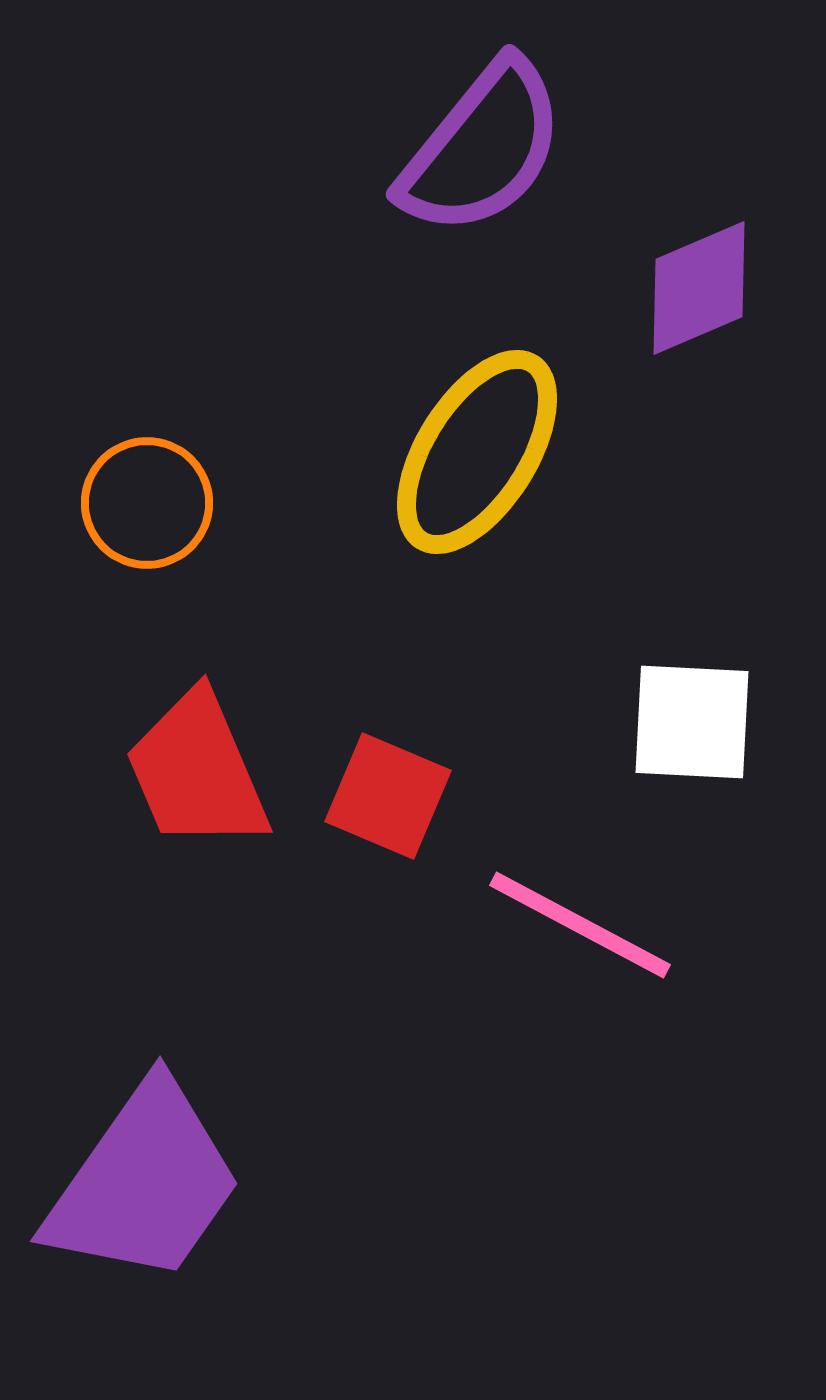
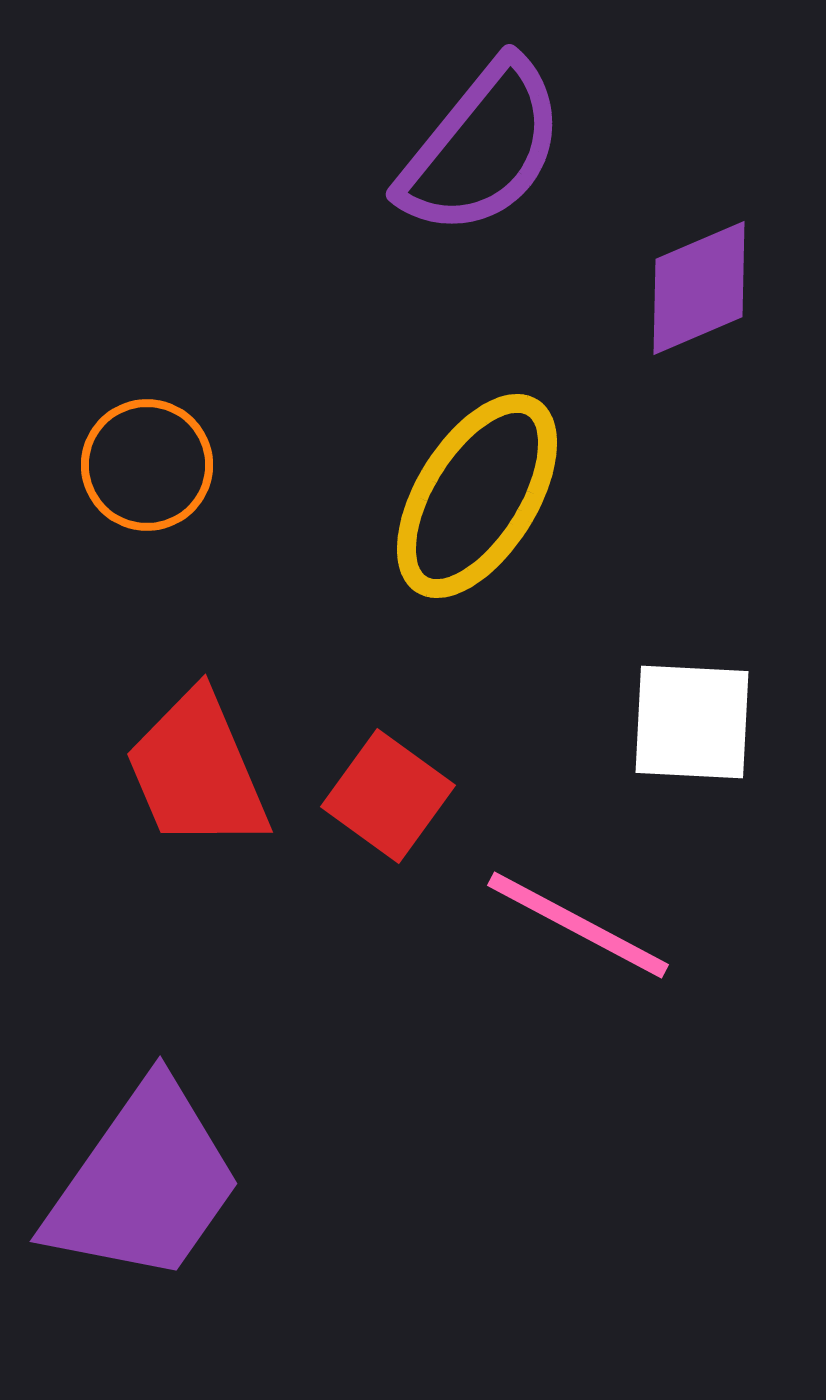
yellow ellipse: moved 44 px down
orange circle: moved 38 px up
red square: rotated 13 degrees clockwise
pink line: moved 2 px left
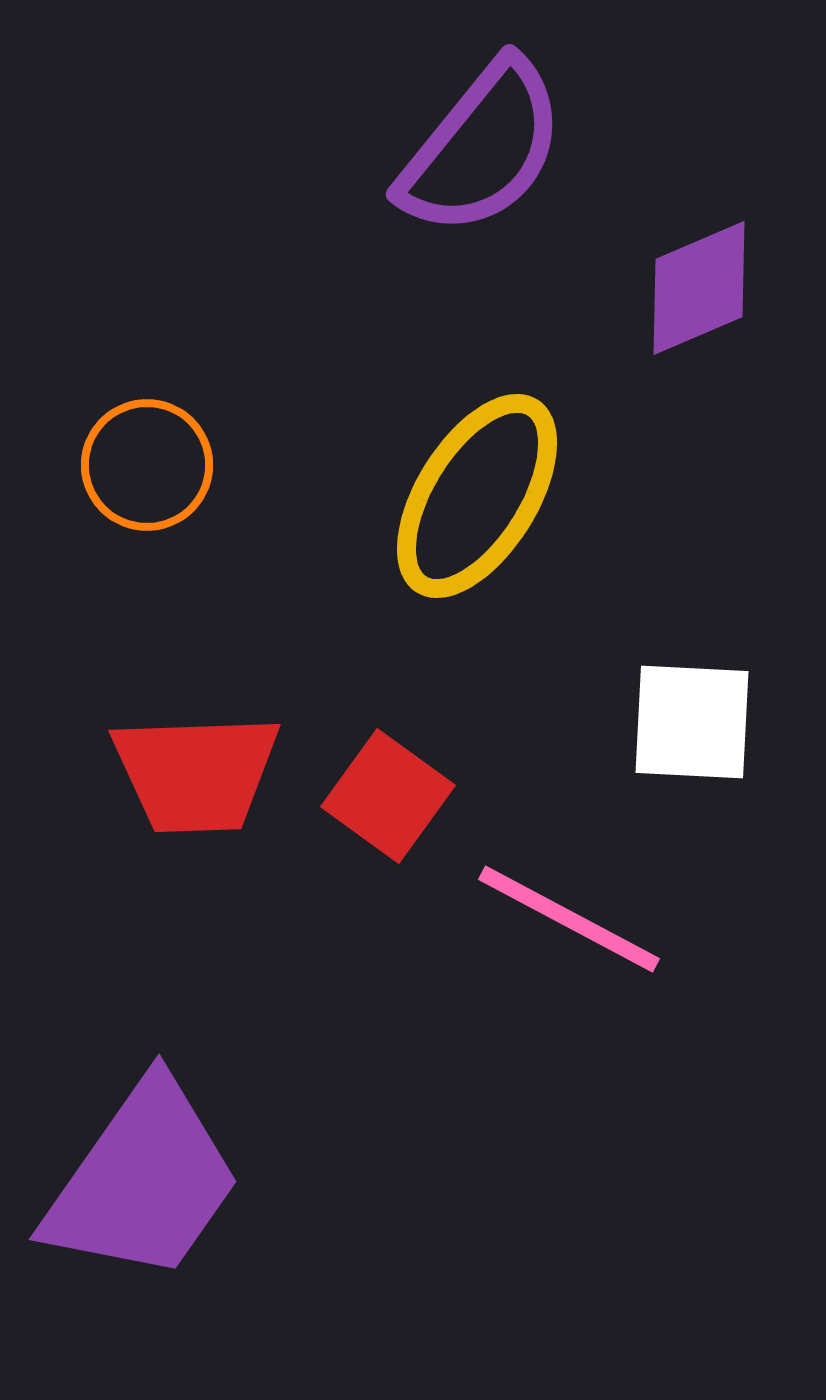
red trapezoid: moved 1 px left, 2 px down; rotated 69 degrees counterclockwise
pink line: moved 9 px left, 6 px up
purple trapezoid: moved 1 px left, 2 px up
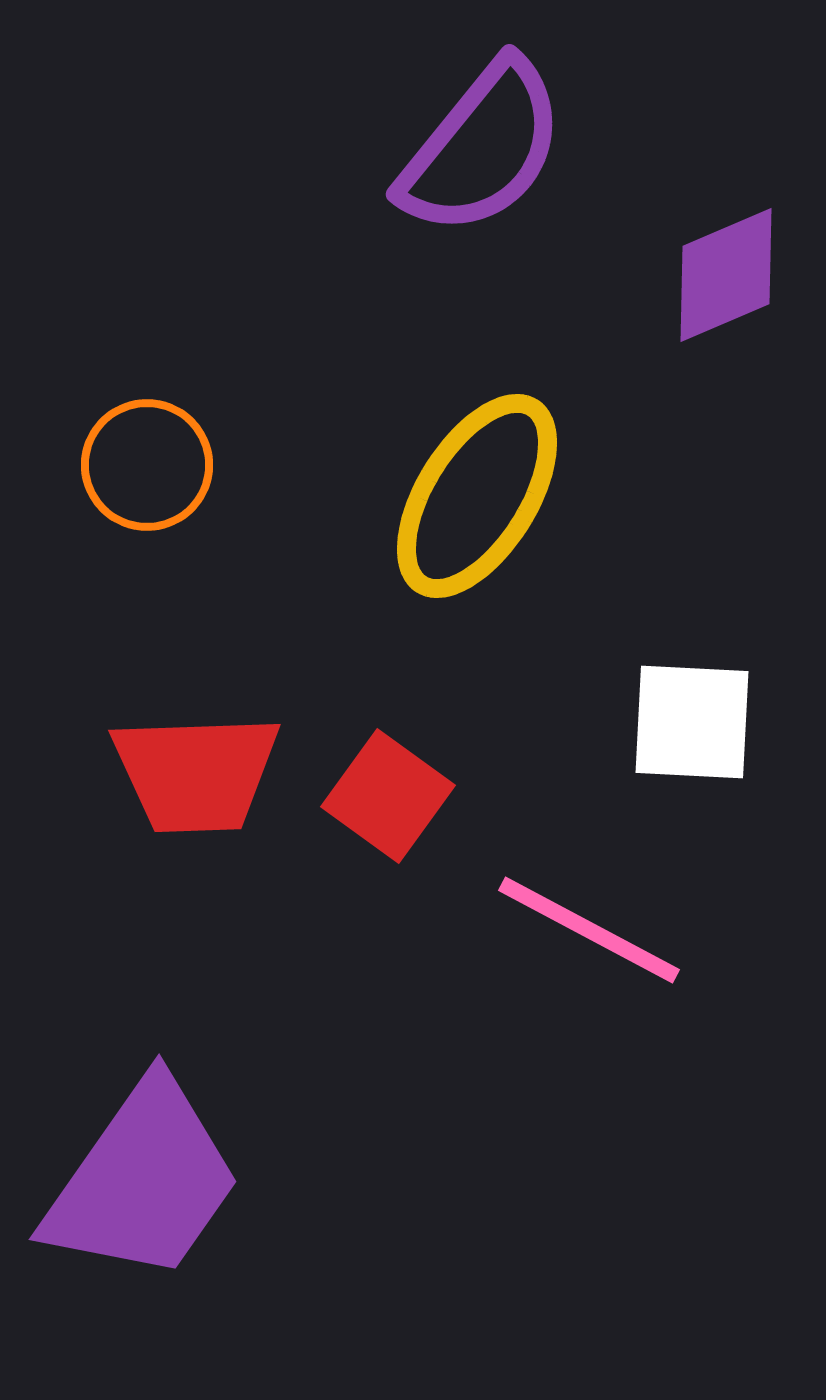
purple diamond: moved 27 px right, 13 px up
pink line: moved 20 px right, 11 px down
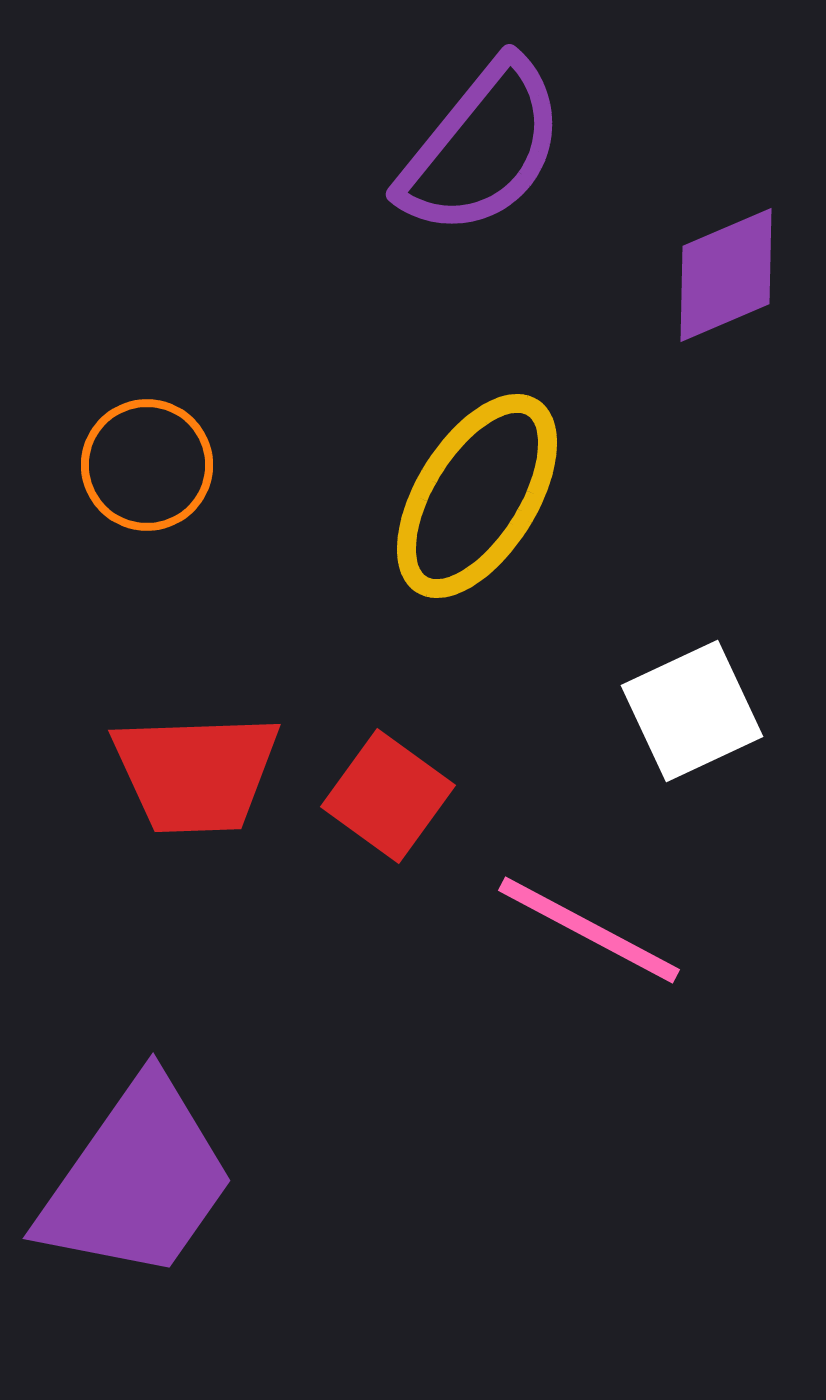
white square: moved 11 px up; rotated 28 degrees counterclockwise
purple trapezoid: moved 6 px left, 1 px up
